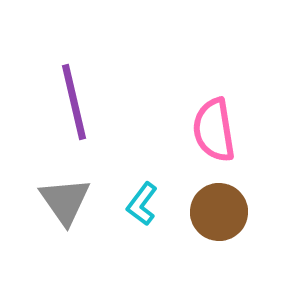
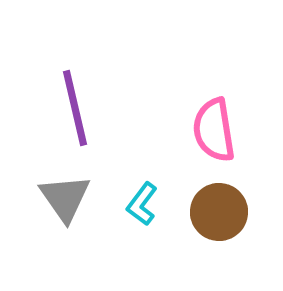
purple line: moved 1 px right, 6 px down
gray triangle: moved 3 px up
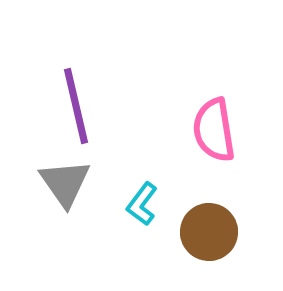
purple line: moved 1 px right, 2 px up
gray triangle: moved 15 px up
brown circle: moved 10 px left, 20 px down
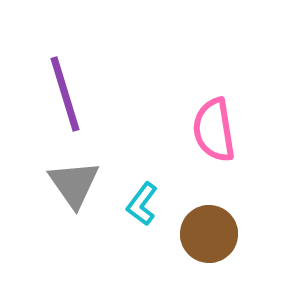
purple line: moved 11 px left, 12 px up; rotated 4 degrees counterclockwise
gray triangle: moved 9 px right, 1 px down
brown circle: moved 2 px down
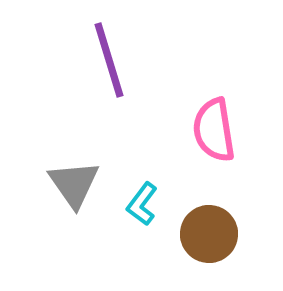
purple line: moved 44 px right, 34 px up
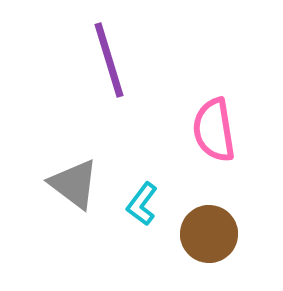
gray triangle: rotated 18 degrees counterclockwise
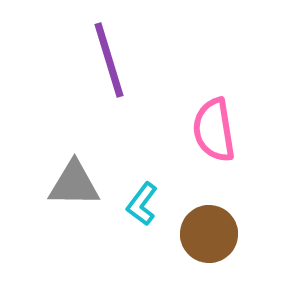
gray triangle: rotated 36 degrees counterclockwise
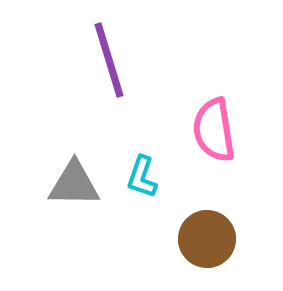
cyan L-shape: moved 27 px up; rotated 18 degrees counterclockwise
brown circle: moved 2 px left, 5 px down
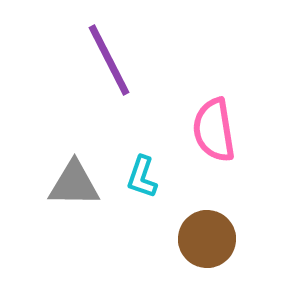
purple line: rotated 10 degrees counterclockwise
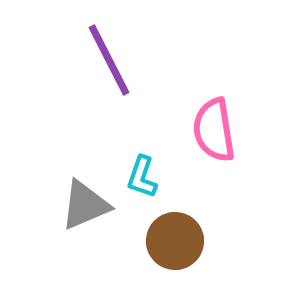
gray triangle: moved 11 px right, 21 px down; rotated 24 degrees counterclockwise
brown circle: moved 32 px left, 2 px down
